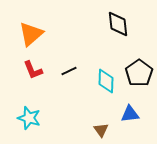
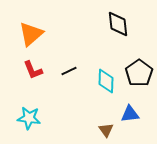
cyan star: rotated 10 degrees counterclockwise
brown triangle: moved 5 px right
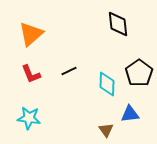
red L-shape: moved 2 px left, 4 px down
cyan diamond: moved 1 px right, 3 px down
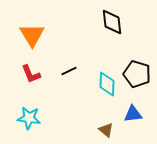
black diamond: moved 6 px left, 2 px up
orange triangle: moved 1 px right, 1 px down; rotated 20 degrees counterclockwise
black pentagon: moved 2 px left, 1 px down; rotated 20 degrees counterclockwise
blue triangle: moved 3 px right
brown triangle: rotated 14 degrees counterclockwise
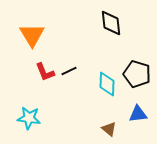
black diamond: moved 1 px left, 1 px down
red L-shape: moved 14 px right, 2 px up
blue triangle: moved 5 px right
brown triangle: moved 3 px right, 1 px up
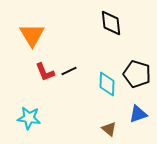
blue triangle: rotated 12 degrees counterclockwise
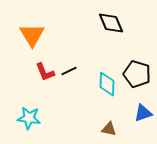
black diamond: rotated 16 degrees counterclockwise
blue triangle: moved 5 px right, 1 px up
brown triangle: rotated 28 degrees counterclockwise
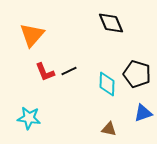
orange triangle: rotated 12 degrees clockwise
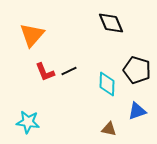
black pentagon: moved 4 px up
blue triangle: moved 6 px left, 2 px up
cyan star: moved 1 px left, 4 px down
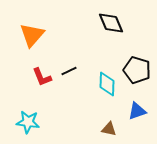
red L-shape: moved 3 px left, 5 px down
